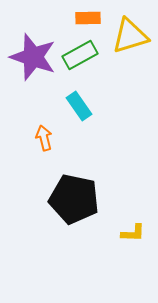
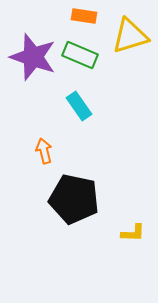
orange rectangle: moved 4 px left, 2 px up; rotated 10 degrees clockwise
green rectangle: rotated 52 degrees clockwise
orange arrow: moved 13 px down
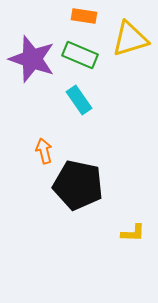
yellow triangle: moved 3 px down
purple star: moved 1 px left, 2 px down
cyan rectangle: moved 6 px up
black pentagon: moved 4 px right, 14 px up
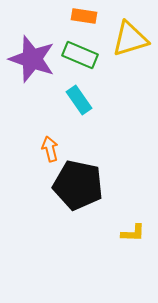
orange arrow: moved 6 px right, 2 px up
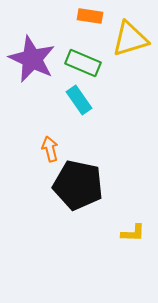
orange rectangle: moved 6 px right
green rectangle: moved 3 px right, 8 px down
purple star: rotated 6 degrees clockwise
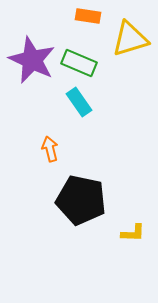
orange rectangle: moved 2 px left
purple star: moved 1 px down
green rectangle: moved 4 px left
cyan rectangle: moved 2 px down
black pentagon: moved 3 px right, 15 px down
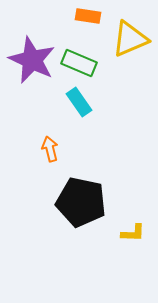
yellow triangle: rotated 6 degrees counterclockwise
black pentagon: moved 2 px down
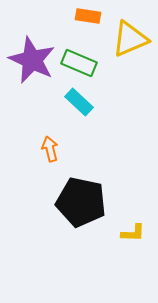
cyan rectangle: rotated 12 degrees counterclockwise
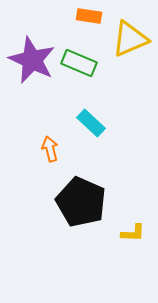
orange rectangle: moved 1 px right
cyan rectangle: moved 12 px right, 21 px down
black pentagon: rotated 12 degrees clockwise
